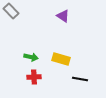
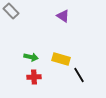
black line: moved 1 px left, 4 px up; rotated 49 degrees clockwise
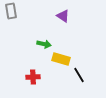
gray rectangle: rotated 35 degrees clockwise
green arrow: moved 13 px right, 13 px up
red cross: moved 1 px left
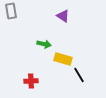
yellow rectangle: moved 2 px right
red cross: moved 2 px left, 4 px down
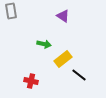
yellow rectangle: rotated 54 degrees counterclockwise
black line: rotated 21 degrees counterclockwise
red cross: rotated 16 degrees clockwise
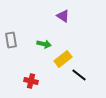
gray rectangle: moved 29 px down
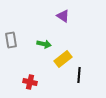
black line: rotated 56 degrees clockwise
red cross: moved 1 px left, 1 px down
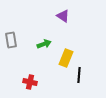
green arrow: rotated 32 degrees counterclockwise
yellow rectangle: moved 3 px right, 1 px up; rotated 30 degrees counterclockwise
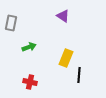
gray rectangle: moved 17 px up; rotated 21 degrees clockwise
green arrow: moved 15 px left, 3 px down
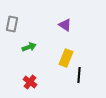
purple triangle: moved 2 px right, 9 px down
gray rectangle: moved 1 px right, 1 px down
red cross: rotated 24 degrees clockwise
